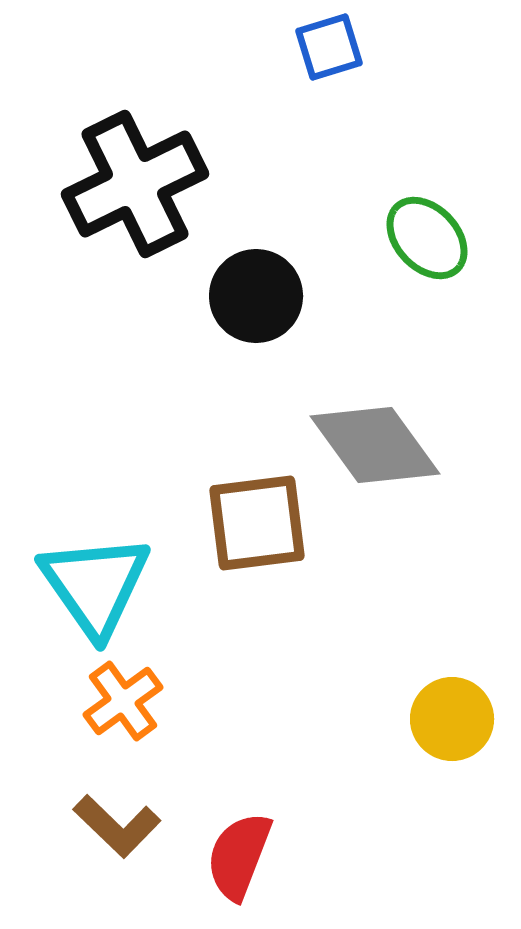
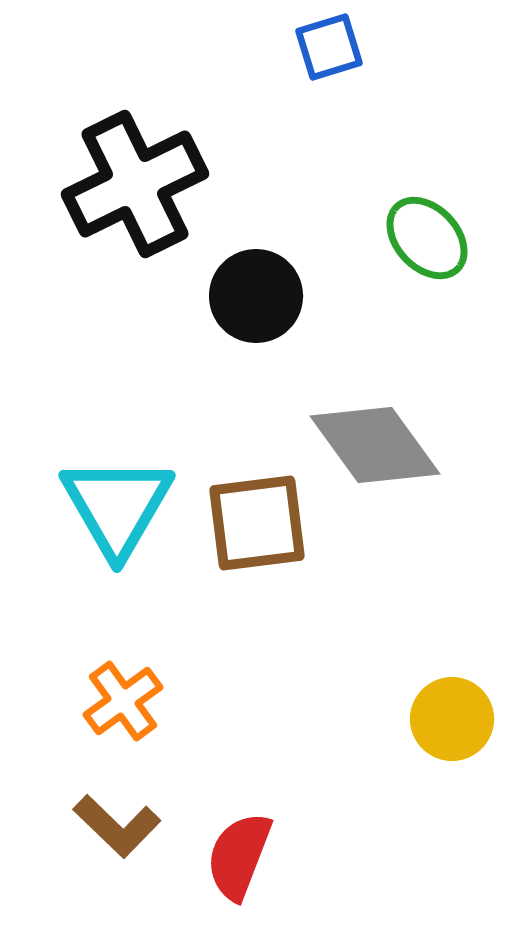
cyan triangle: moved 22 px right, 79 px up; rotated 5 degrees clockwise
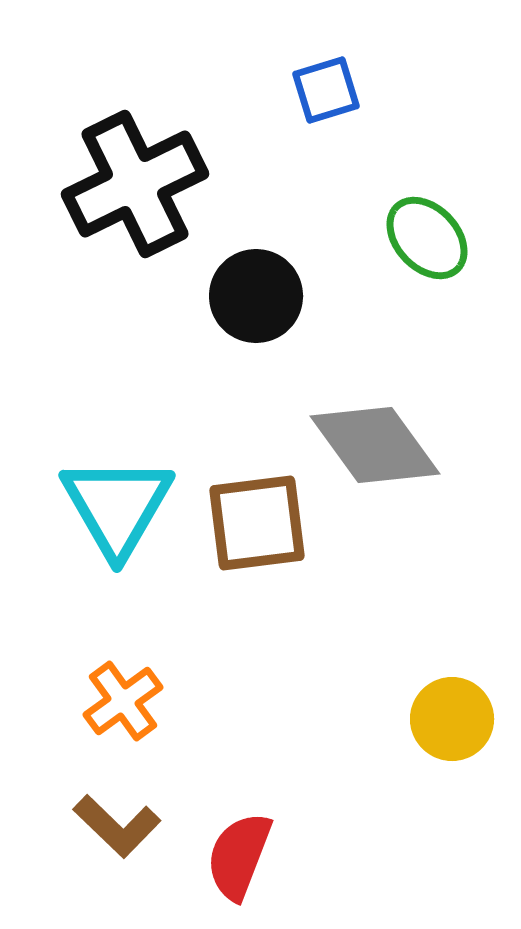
blue square: moved 3 px left, 43 px down
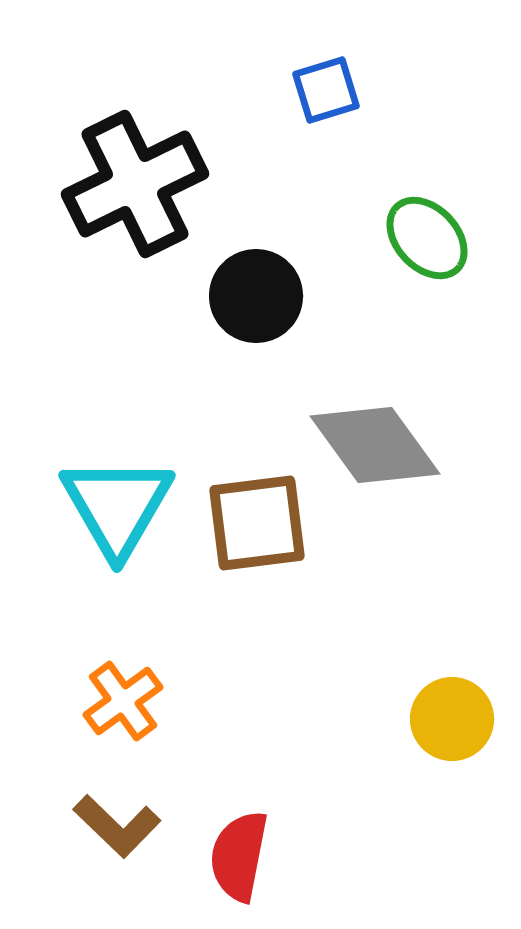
red semicircle: rotated 10 degrees counterclockwise
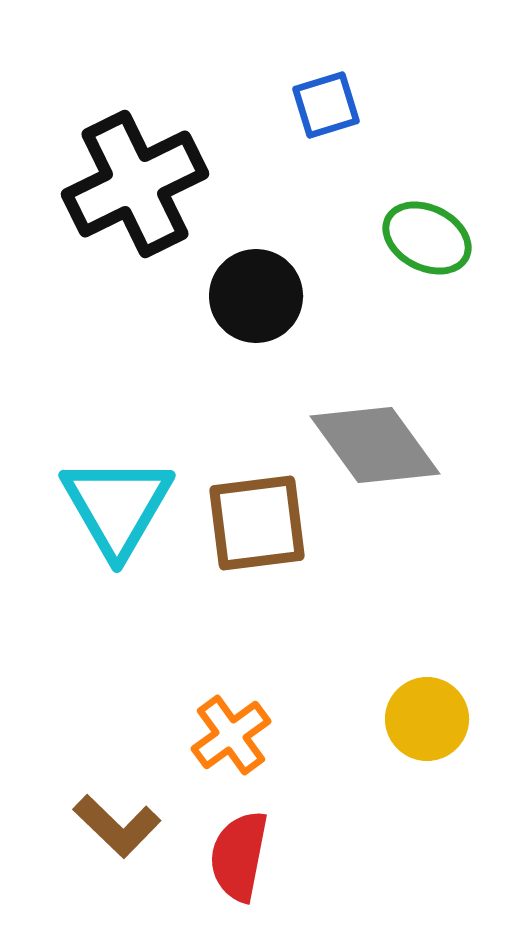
blue square: moved 15 px down
green ellipse: rotated 20 degrees counterclockwise
orange cross: moved 108 px right, 34 px down
yellow circle: moved 25 px left
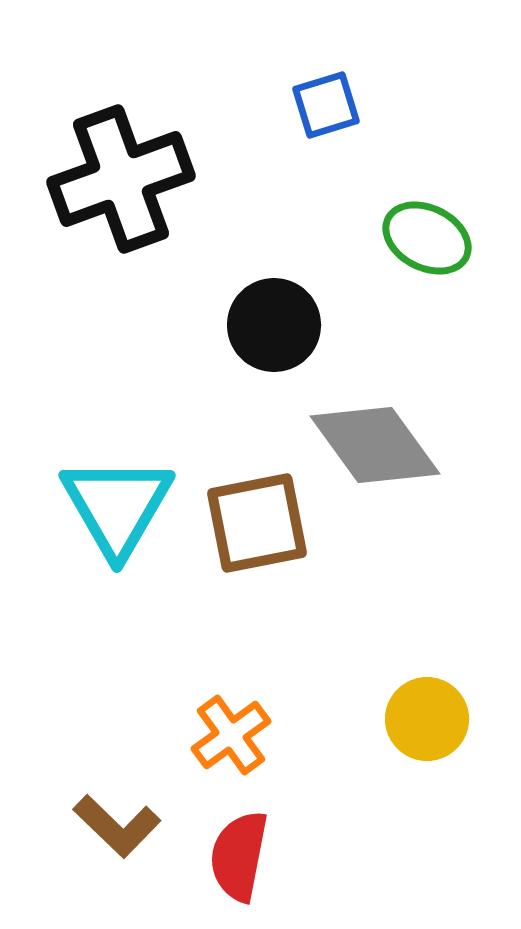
black cross: moved 14 px left, 5 px up; rotated 6 degrees clockwise
black circle: moved 18 px right, 29 px down
brown square: rotated 4 degrees counterclockwise
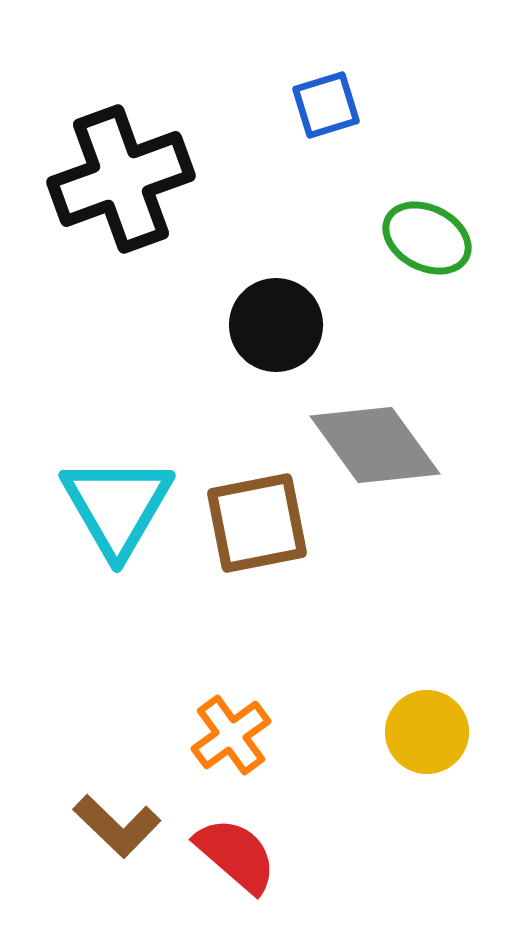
black circle: moved 2 px right
yellow circle: moved 13 px down
red semicircle: moved 3 px left, 1 px up; rotated 120 degrees clockwise
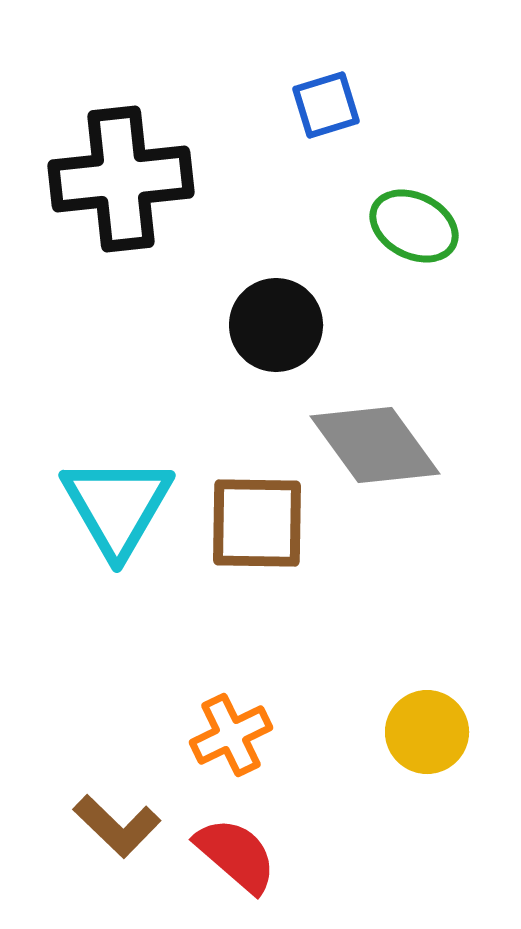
black cross: rotated 14 degrees clockwise
green ellipse: moved 13 px left, 12 px up
brown square: rotated 12 degrees clockwise
orange cross: rotated 10 degrees clockwise
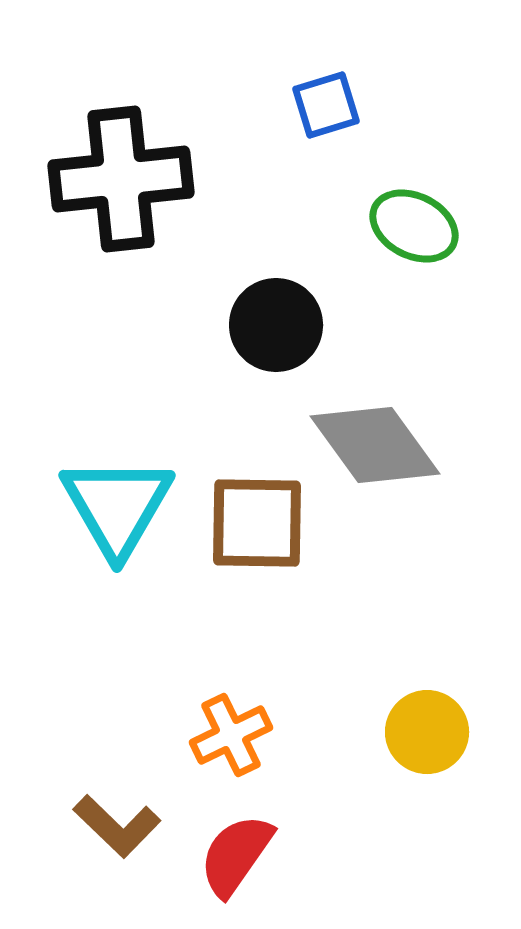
red semicircle: rotated 96 degrees counterclockwise
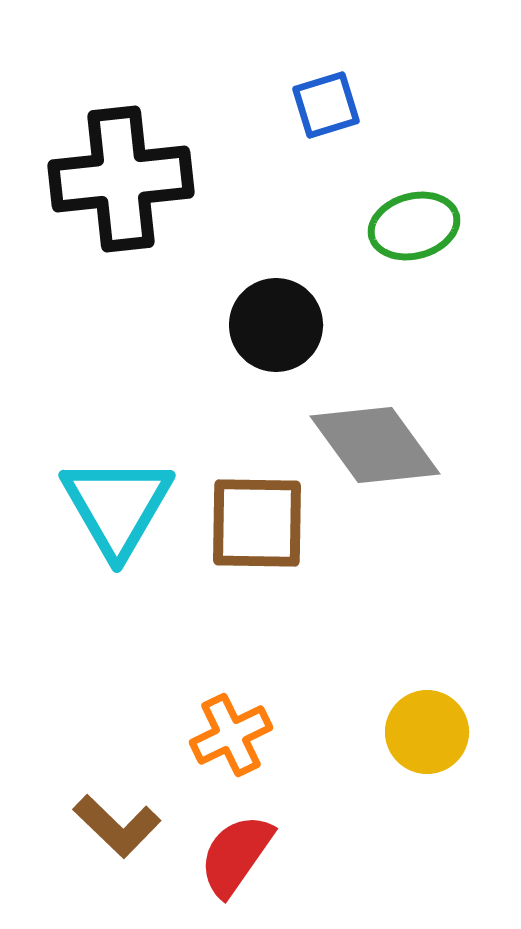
green ellipse: rotated 42 degrees counterclockwise
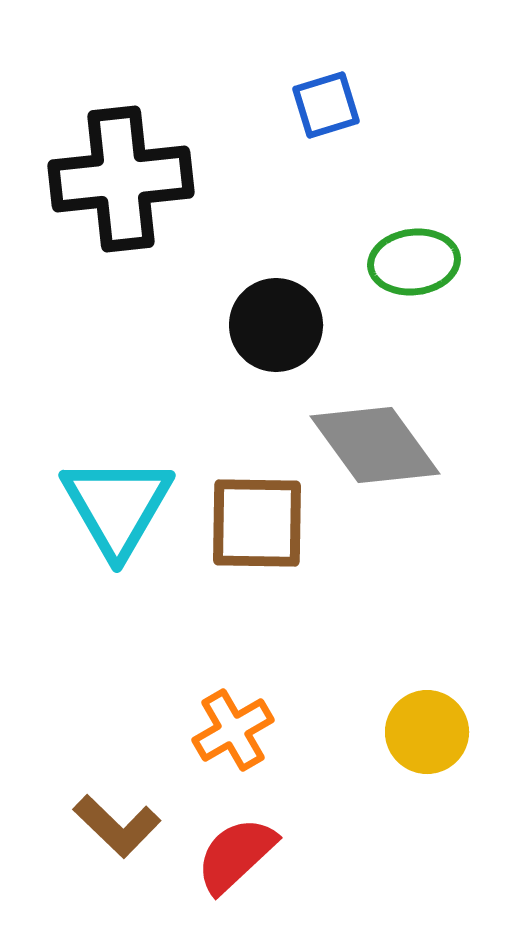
green ellipse: moved 36 px down; rotated 8 degrees clockwise
orange cross: moved 2 px right, 5 px up; rotated 4 degrees counterclockwise
red semicircle: rotated 12 degrees clockwise
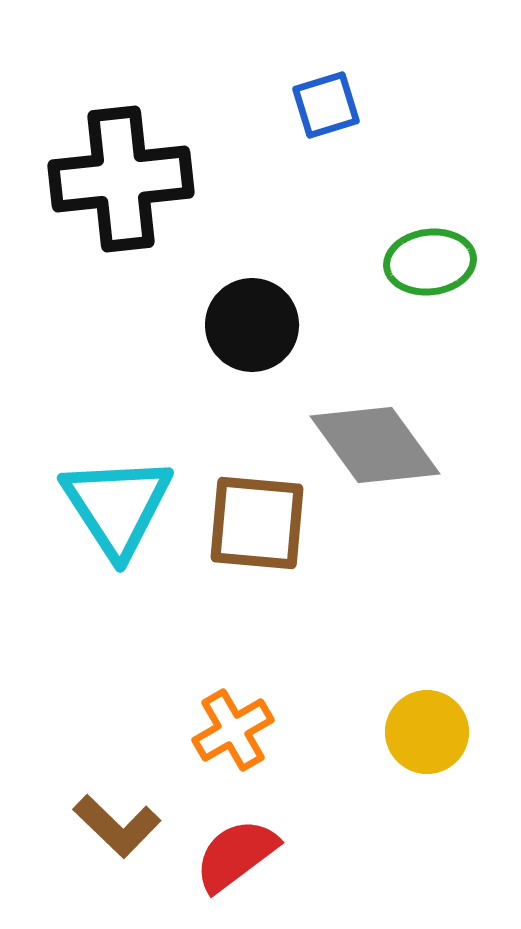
green ellipse: moved 16 px right
black circle: moved 24 px left
cyan triangle: rotated 3 degrees counterclockwise
brown square: rotated 4 degrees clockwise
red semicircle: rotated 6 degrees clockwise
